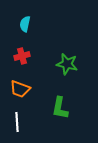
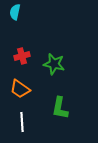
cyan semicircle: moved 10 px left, 12 px up
green star: moved 13 px left
orange trapezoid: rotated 15 degrees clockwise
white line: moved 5 px right
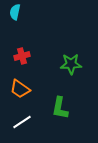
green star: moved 17 px right; rotated 15 degrees counterclockwise
white line: rotated 60 degrees clockwise
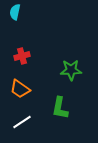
green star: moved 6 px down
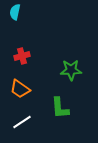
green L-shape: rotated 15 degrees counterclockwise
